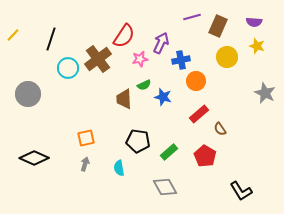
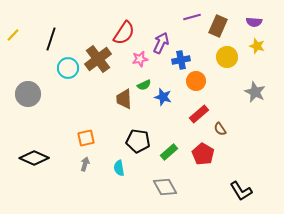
red semicircle: moved 3 px up
gray star: moved 10 px left, 1 px up
red pentagon: moved 2 px left, 2 px up
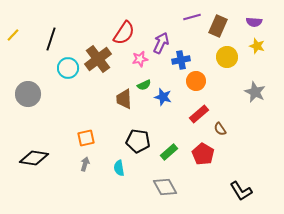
black diamond: rotated 16 degrees counterclockwise
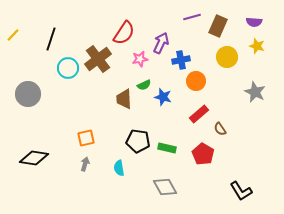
green rectangle: moved 2 px left, 4 px up; rotated 54 degrees clockwise
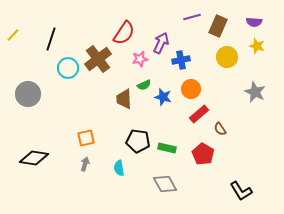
orange circle: moved 5 px left, 8 px down
gray diamond: moved 3 px up
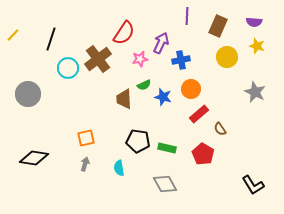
purple line: moved 5 px left, 1 px up; rotated 72 degrees counterclockwise
black L-shape: moved 12 px right, 6 px up
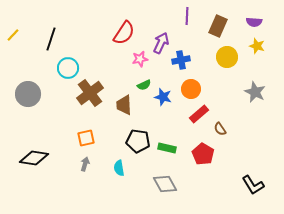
brown cross: moved 8 px left, 34 px down
brown trapezoid: moved 6 px down
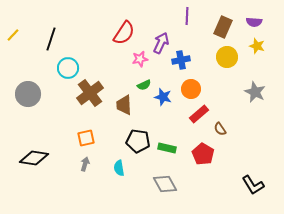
brown rectangle: moved 5 px right, 1 px down
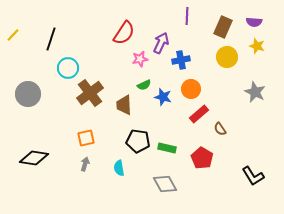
red pentagon: moved 1 px left, 4 px down
black L-shape: moved 9 px up
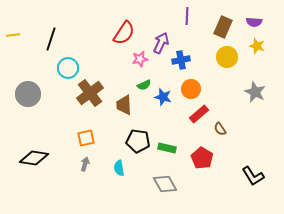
yellow line: rotated 40 degrees clockwise
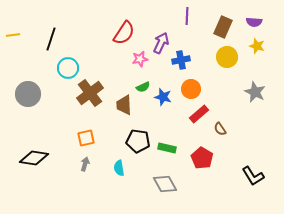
green semicircle: moved 1 px left, 2 px down
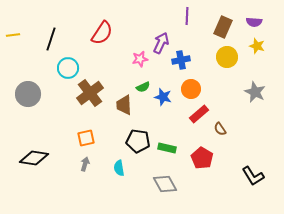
red semicircle: moved 22 px left
